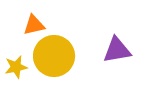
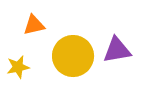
yellow circle: moved 19 px right
yellow star: moved 2 px right
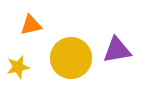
orange triangle: moved 3 px left
yellow circle: moved 2 px left, 2 px down
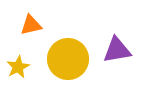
yellow circle: moved 3 px left, 1 px down
yellow star: rotated 15 degrees counterclockwise
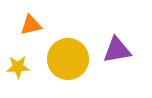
yellow star: rotated 25 degrees clockwise
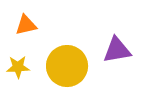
orange triangle: moved 5 px left
yellow circle: moved 1 px left, 7 px down
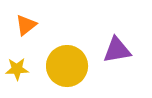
orange triangle: rotated 25 degrees counterclockwise
yellow star: moved 1 px left, 2 px down
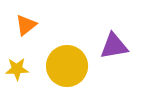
purple triangle: moved 3 px left, 4 px up
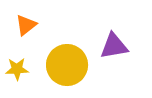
yellow circle: moved 1 px up
